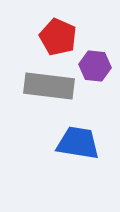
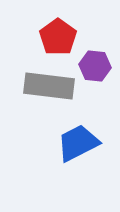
red pentagon: rotated 12 degrees clockwise
blue trapezoid: rotated 36 degrees counterclockwise
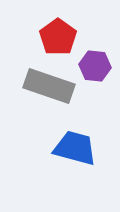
gray rectangle: rotated 12 degrees clockwise
blue trapezoid: moved 3 px left, 5 px down; rotated 42 degrees clockwise
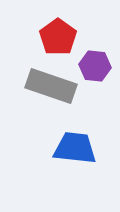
gray rectangle: moved 2 px right
blue trapezoid: rotated 9 degrees counterclockwise
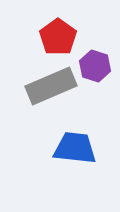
purple hexagon: rotated 12 degrees clockwise
gray rectangle: rotated 42 degrees counterclockwise
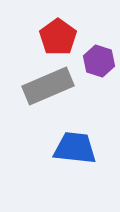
purple hexagon: moved 4 px right, 5 px up
gray rectangle: moved 3 px left
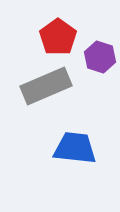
purple hexagon: moved 1 px right, 4 px up
gray rectangle: moved 2 px left
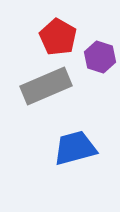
red pentagon: rotated 6 degrees counterclockwise
blue trapezoid: rotated 21 degrees counterclockwise
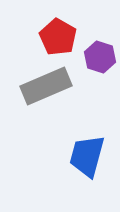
blue trapezoid: moved 12 px right, 8 px down; rotated 60 degrees counterclockwise
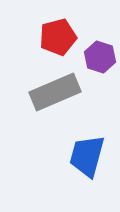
red pentagon: rotated 27 degrees clockwise
gray rectangle: moved 9 px right, 6 px down
